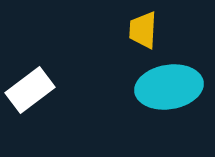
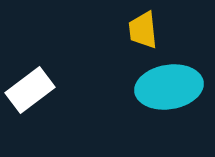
yellow trapezoid: rotated 9 degrees counterclockwise
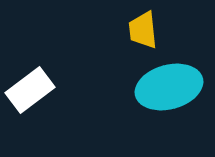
cyan ellipse: rotated 6 degrees counterclockwise
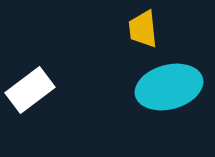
yellow trapezoid: moved 1 px up
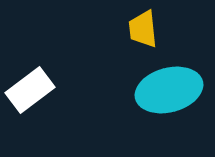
cyan ellipse: moved 3 px down
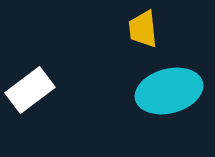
cyan ellipse: moved 1 px down
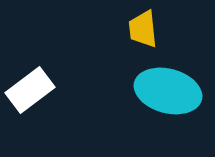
cyan ellipse: moved 1 px left; rotated 30 degrees clockwise
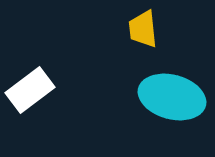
cyan ellipse: moved 4 px right, 6 px down
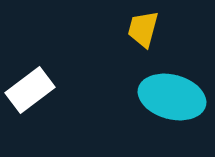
yellow trapezoid: rotated 21 degrees clockwise
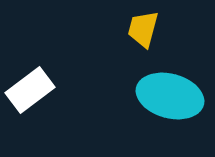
cyan ellipse: moved 2 px left, 1 px up
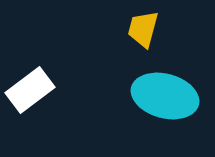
cyan ellipse: moved 5 px left
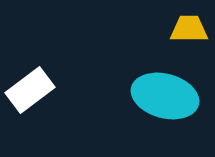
yellow trapezoid: moved 46 px right; rotated 75 degrees clockwise
